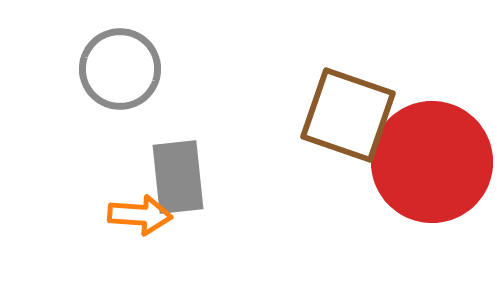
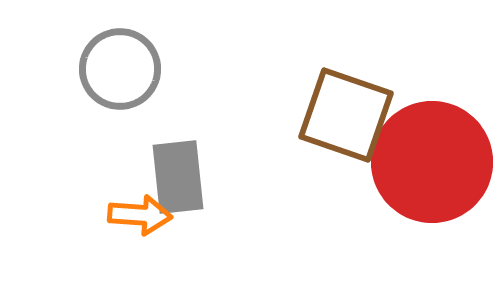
brown square: moved 2 px left
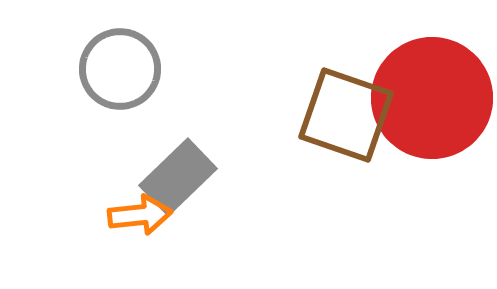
red circle: moved 64 px up
gray rectangle: rotated 52 degrees clockwise
orange arrow: rotated 10 degrees counterclockwise
